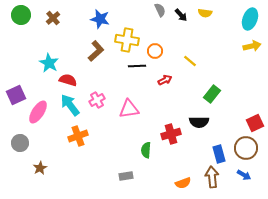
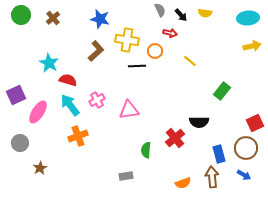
cyan ellipse: moved 2 px left, 1 px up; rotated 65 degrees clockwise
red arrow: moved 5 px right, 47 px up; rotated 40 degrees clockwise
green rectangle: moved 10 px right, 3 px up
pink triangle: moved 1 px down
red cross: moved 4 px right, 4 px down; rotated 24 degrees counterclockwise
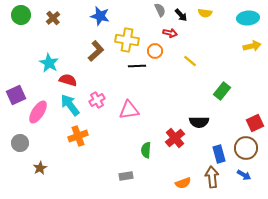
blue star: moved 3 px up
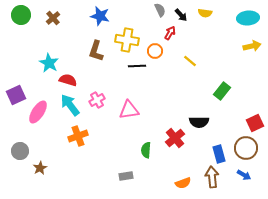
red arrow: rotated 72 degrees counterclockwise
brown L-shape: rotated 150 degrees clockwise
gray circle: moved 8 px down
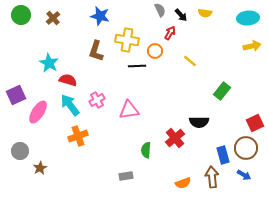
blue rectangle: moved 4 px right, 1 px down
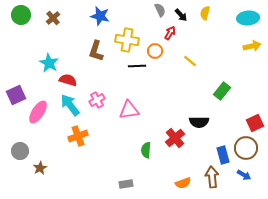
yellow semicircle: rotated 96 degrees clockwise
gray rectangle: moved 8 px down
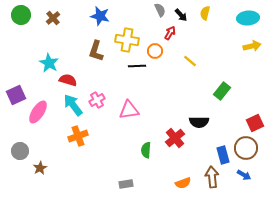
cyan arrow: moved 3 px right
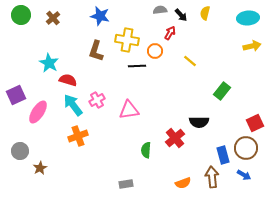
gray semicircle: rotated 72 degrees counterclockwise
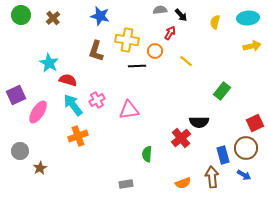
yellow semicircle: moved 10 px right, 9 px down
yellow line: moved 4 px left
red cross: moved 6 px right
green semicircle: moved 1 px right, 4 px down
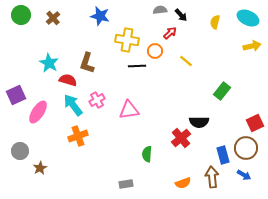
cyan ellipse: rotated 30 degrees clockwise
red arrow: rotated 16 degrees clockwise
brown L-shape: moved 9 px left, 12 px down
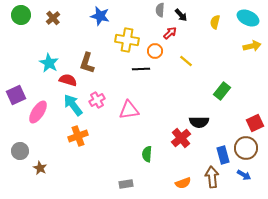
gray semicircle: rotated 80 degrees counterclockwise
black line: moved 4 px right, 3 px down
brown star: rotated 16 degrees counterclockwise
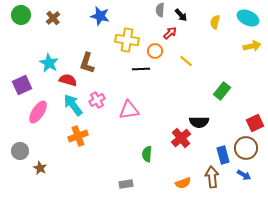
purple square: moved 6 px right, 10 px up
